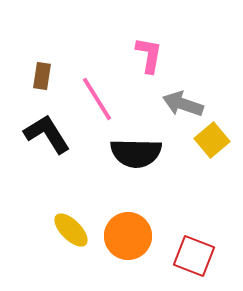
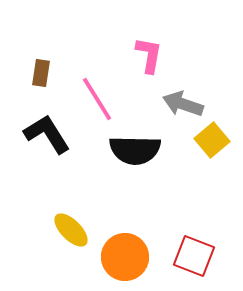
brown rectangle: moved 1 px left, 3 px up
black semicircle: moved 1 px left, 3 px up
orange circle: moved 3 px left, 21 px down
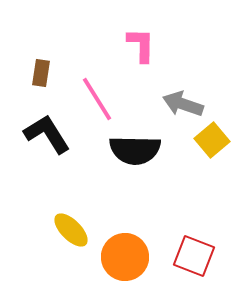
pink L-shape: moved 8 px left, 10 px up; rotated 9 degrees counterclockwise
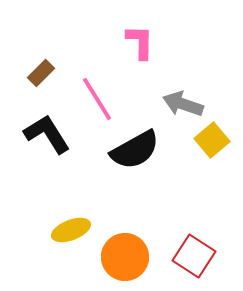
pink L-shape: moved 1 px left, 3 px up
brown rectangle: rotated 36 degrees clockwise
black semicircle: rotated 30 degrees counterclockwise
yellow ellipse: rotated 66 degrees counterclockwise
red square: rotated 12 degrees clockwise
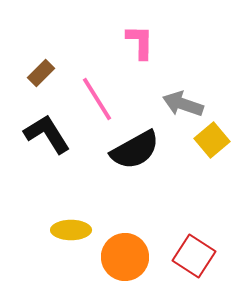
yellow ellipse: rotated 21 degrees clockwise
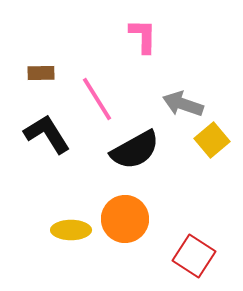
pink L-shape: moved 3 px right, 6 px up
brown rectangle: rotated 44 degrees clockwise
orange circle: moved 38 px up
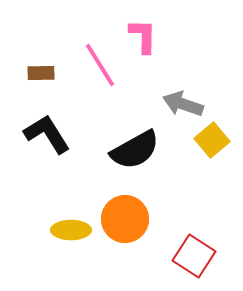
pink line: moved 3 px right, 34 px up
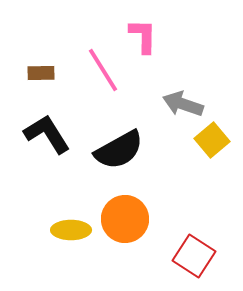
pink line: moved 3 px right, 5 px down
black semicircle: moved 16 px left
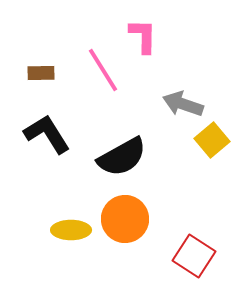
black semicircle: moved 3 px right, 7 px down
